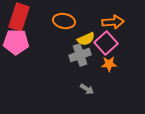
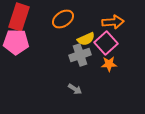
orange ellipse: moved 1 px left, 2 px up; rotated 45 degrees counterclockwise
gray arrow: moved 12 px left
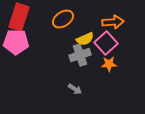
yellow semicircle: moved 1 px left
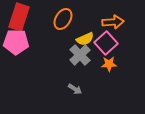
orange ellipse: rotated 25 degrees counterclockwise
gray cross: rotated 25 degrees counterclockwise
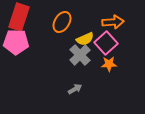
orange ellipse: moved 1 px left, 3 px down
gray arrow: rotated 64 degrees counterclockwise
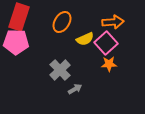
gray cross: moved 20 px left, 15 px down
